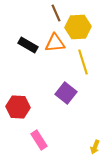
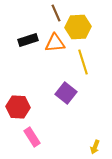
black rectangle: moved 5 px up; rotated 48 degrees counterclockwise
pink rectangle: moved 7 px left, 3 px up
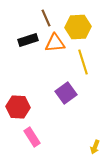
brown line: moved 10 px left, 5 px down
purple square: rotated 15 degrees clockwise
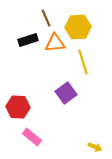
pink rectangle: rotated 18 degrees counterclockwise
yellow arrow: rotated 88 degrees counterclockwise
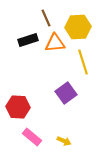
yellow arrow: moved 31 px left, 6 px up
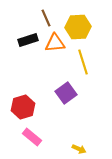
red hexagon: moved 5 px right; rotated 20 degrees counterclockwise
yellow arrow: moved 15 px right, 8 px down
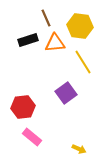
yellow hexagon: moved 2 px right, 1 px up; rotated 10 degrees clockwise
yellow line: rotated 15 degrees counterclockwise
red hexagon: rotated 10 degrees clockwise
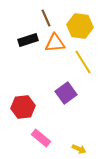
pink rectangle: moved 9 px right, 1 px down
